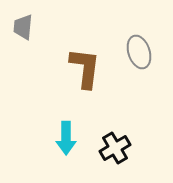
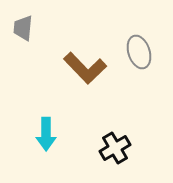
gray trapezoid: moved 1 px down
brown L-shape: rotated 129 degrees clockwise
cyan arrow: moved 20 px left, 4 px up
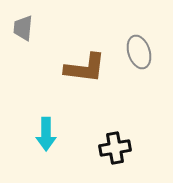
brown L-shape: rotated 39 degrees counterclockwise
black cross: rotated 20 degrees clockwise
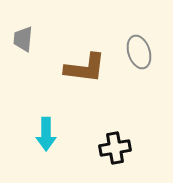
gray trapezoid: moved 11 px down
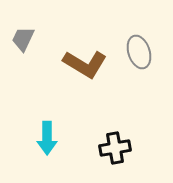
gray trapezoid: rotated 20 degrees clockwise
brown L-shape: moved 4 px up; rotated 24 degrees clockwise
cyan arrow: moved 1 px right, 4 px down
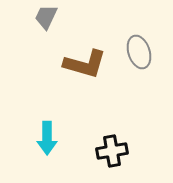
gray trapezoid: moved 23 px right, 22 px up
brown L-shape: rotated 15 degrees counterclockwise
black cross: moved 3 px left, 3 px down
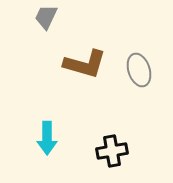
gray ellipse: moved 18 px down
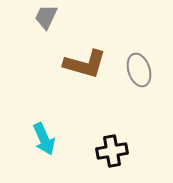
cyan arrow: moved 3 px left, 1 px down; rotated 24 degrees counterclockwise
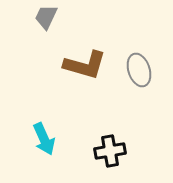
brown L-shape: moved 1 px down
black cross: moved 2 px left
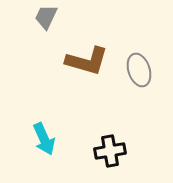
brown L-shape: moved 2 px right, 4 px up
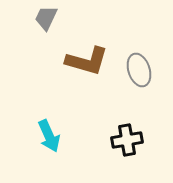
gray trapezoid: moved 1 px down
cyan arrow: moved 5 px right, 3 px up
black cross: moved 17 px right, 11 px up
